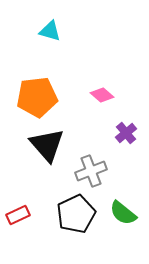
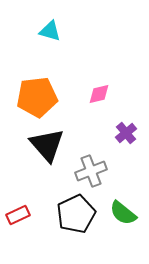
pink diamond: moved 3 px left, 1 px up; rotated 55 degrees counterclockwise
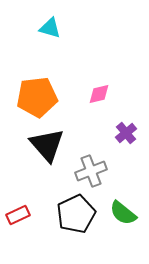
cyan triangle: moved 3 px up
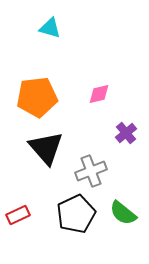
black triangle: moved 1 px left, 3 px down
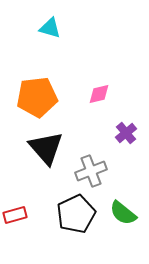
red rectangle: moved 3 px left; rotated 10 degrees clockwise
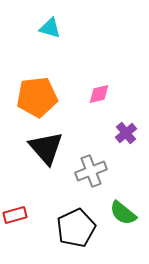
black pentagon: moved 14 px down
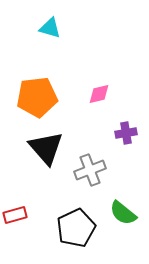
purple cross: rotated 30 degrees clockwise
gray cross: moved 1 px left, 1 px up
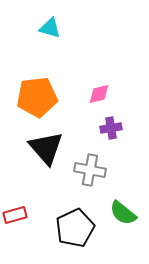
purple cross: moved 15 px left, 5 px up
gray cross: rotated 32 degrees clockwise
black pentagon: moved 1 px left
